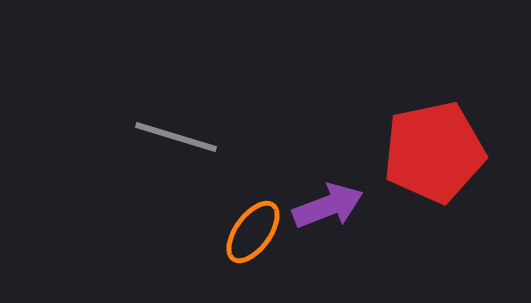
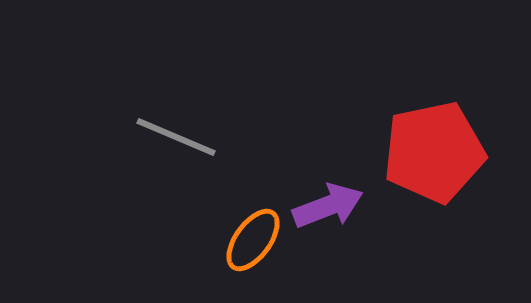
gray line: rotated 6 degrees clockwise
orange ellipse: moved 8 px down
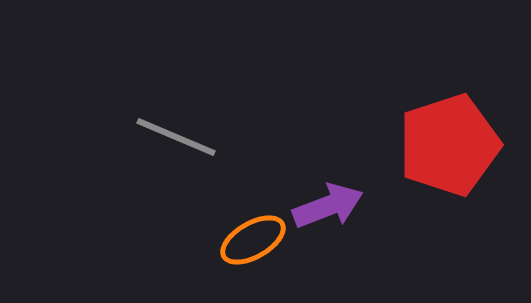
red pentagon: moved 15 px right, 7 px up; rotated 6 degrees counterclockwise
orange ellipse: rotated 24 degrees clockwise
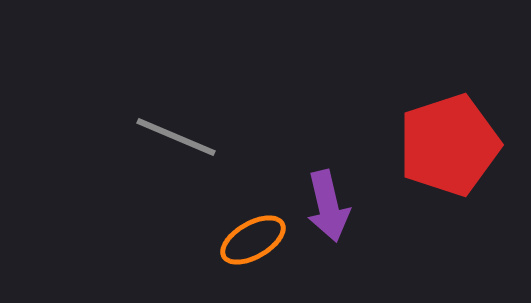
purple arrow: rotated 98 degrees clockwise
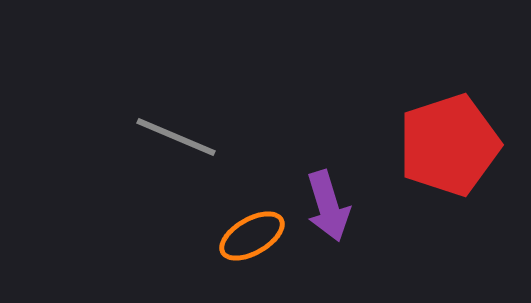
purple arrow: rotated 4 degrees counterclockwise
orange ellipse: moved 1 px left, 4 px up
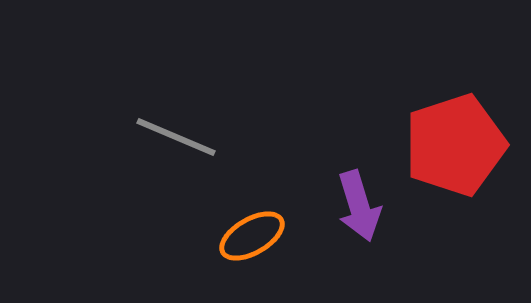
red pentagon: moved 6 px right
purple arrow: moved 31 px right
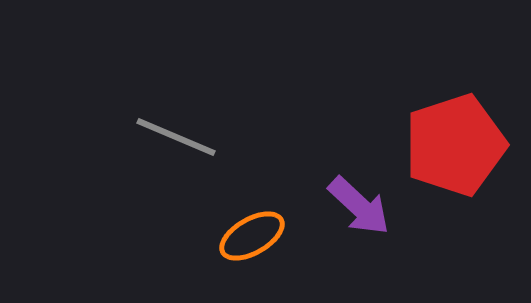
purple arrow: rotated 30 degrees counterclockwise
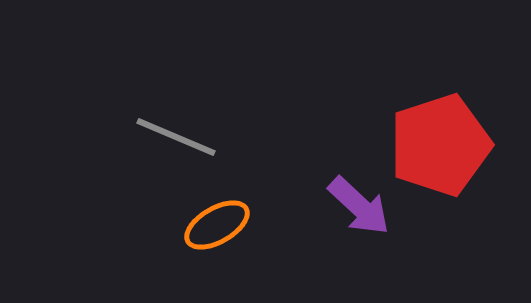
red pentagon: moved 15 px left
orange ellipse: moved 35 px left, 11 px up
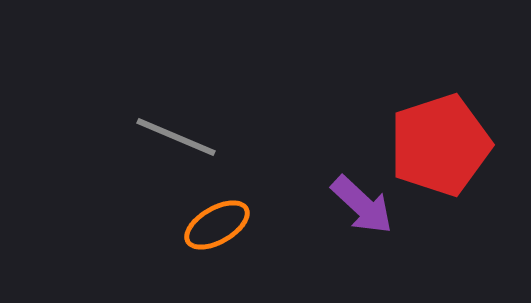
purple arrow: moved 3 px right, 1 px up
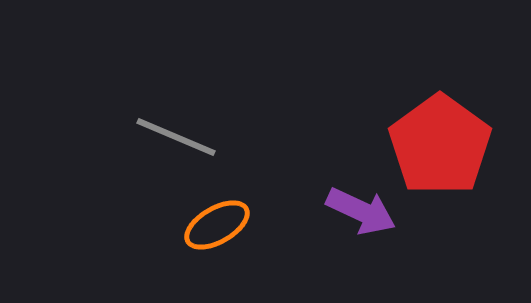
red pentagon: rotated 18 degrees counterclockwise
purple arrow: moved 1 px left, 6 px down; rotated 18 degrees counterclockwise
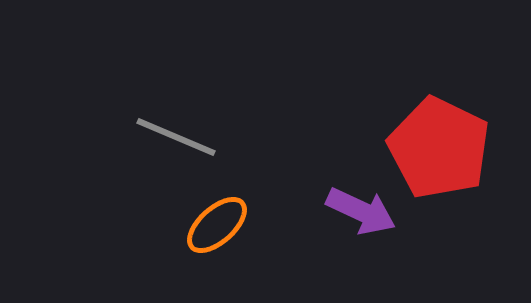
red pentagon: moved 1 px left, 3 px down; rotated 10 degrees counterclockwise
orange ellipse: rotated 12 degrees counterclockwise
